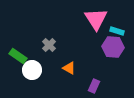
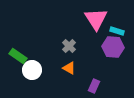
gray cross: moved 20 px right, 1 px down
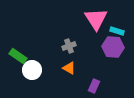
gray cross: rotated 24 degrees clockwise
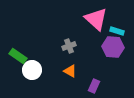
pink triangle: rotated 15 degrees counterclockwise
orange triangle: moved 1 px right, 3 px down
